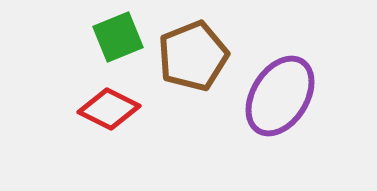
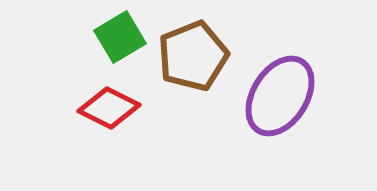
green square: moved 2 px right; rotated 9 degrees counterclockwise
red diamond: moved 1 px up
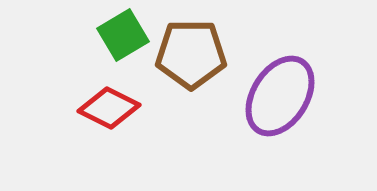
green square: moved 3 px right, 2 px up
brown pentagon: moved 2 px left, 2 px up; rotated 22 degrees clockwise
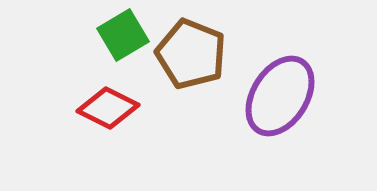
brown pentagon: rotated 22 degrees clockwise
red diamond: moved 1 px left
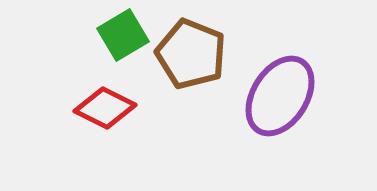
red diamond: moved 3 px left
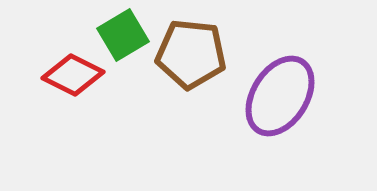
brown pentagon: rotated 16 degrees counterclockwise
red diamond: moved 32 px left, 33 px up
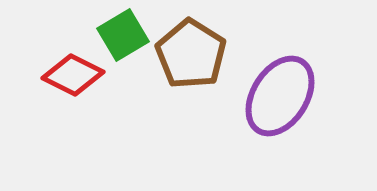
brown pentagon: rotated 26 degrees clockwise
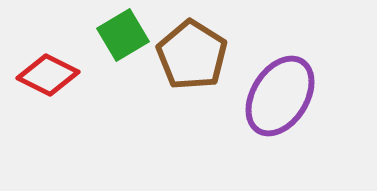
brown pentagon: moved 1 px right, 1 px down
red diamond: moved 25 px left
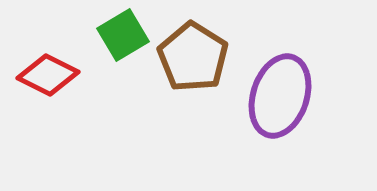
brown pentagon: moved 1 px right, 2 px down
purple ellipse: rotated 14 degrees counterclockwise
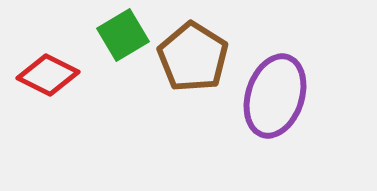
purple ellipse: moved 5 px left
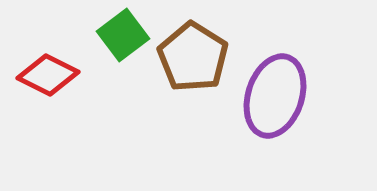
green square: rotated 6 degrees counterclockwise
